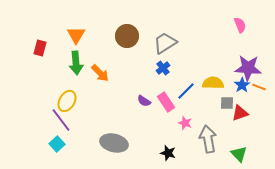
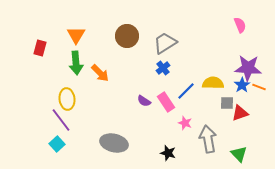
yellow ellipse: moved 2 px up; rotated 35 degrees counterclockwise
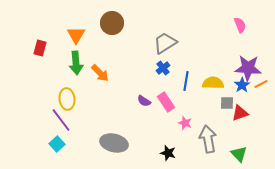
brown circle: moved 15 px left, 13 px up
orange line: moved 2 px right, 3 px up; rotated 48 degrees counterclockwise
blue line: moved 10 px up; rotated 36 degrees counterclockwise
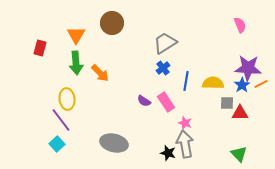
red triangle: rotated 18 degrees clockwise
gray arrow: moved 23 px left, 5 px down
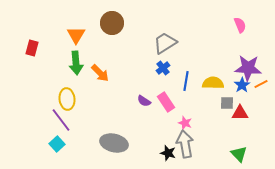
red rectangle: moved 8 px left
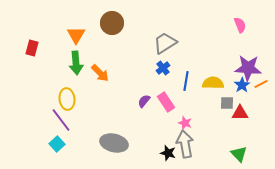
purple semicircle: rotated 96 degrees clockwise
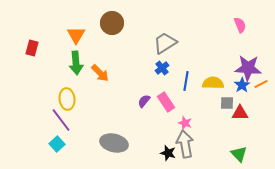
blue cross: moved 1 px left
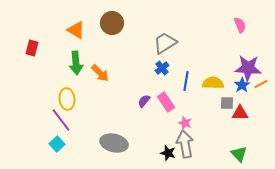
orange triangle: moved 5 px up; rotated 30 degrees counterclockwise
